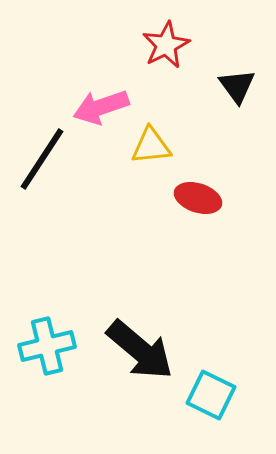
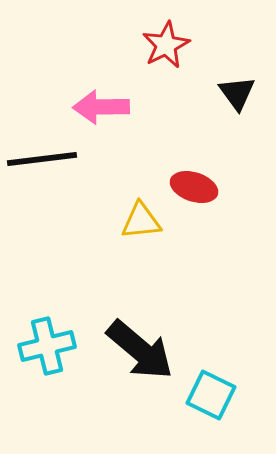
black triangle: moved 7 px down
pink arrow: rotated 18 degrees clockwise
yellow triangle: moved 10 px left, 75 px down
black line: rotated 50 degrees clockwise
red ellipse: moved 4 px left, 11 px up
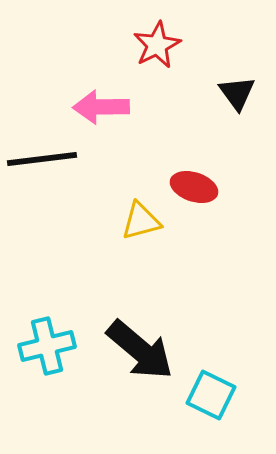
red star: moved 9 px left
yellow triangle: rotated 9 degrees counterclockwise
